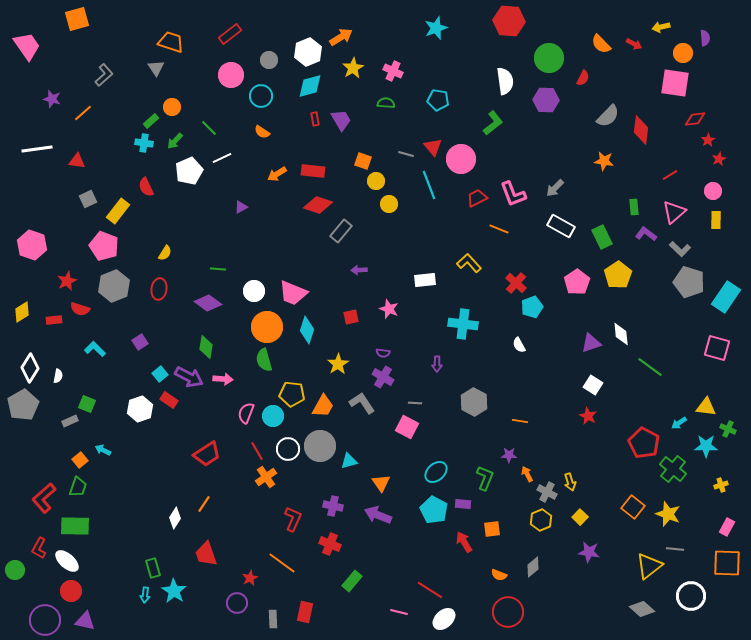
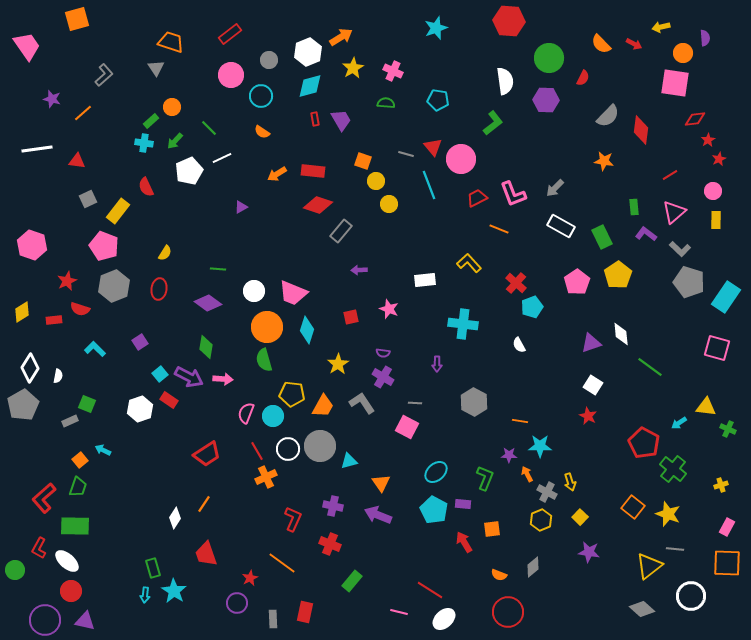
cyan star at (706, 446): moved 166 px left
orange cross at (266, 477): rotated 10 degrees clockwise
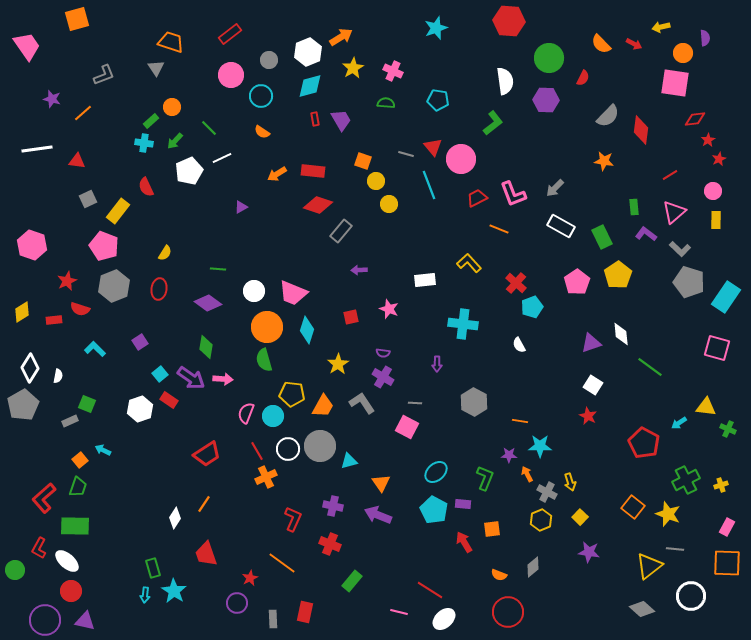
gray L-shape at (104, 75): rotated 20 degrees clockwise
purple arrow at (189, 377): moved 2 px right, 1 px down; rotated 8 degrees clockwise
green cross at (673, 469): moved 13 px right, 11 px down; rotated 24 degrees clockwise
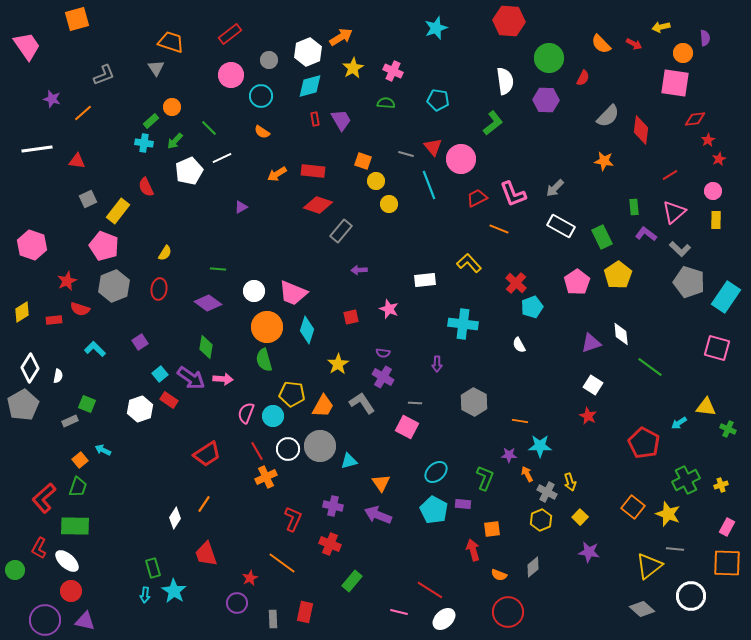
red arrow at (464, 542): moved 9 px right, 8 px down; rotated 15 degrees clockwise
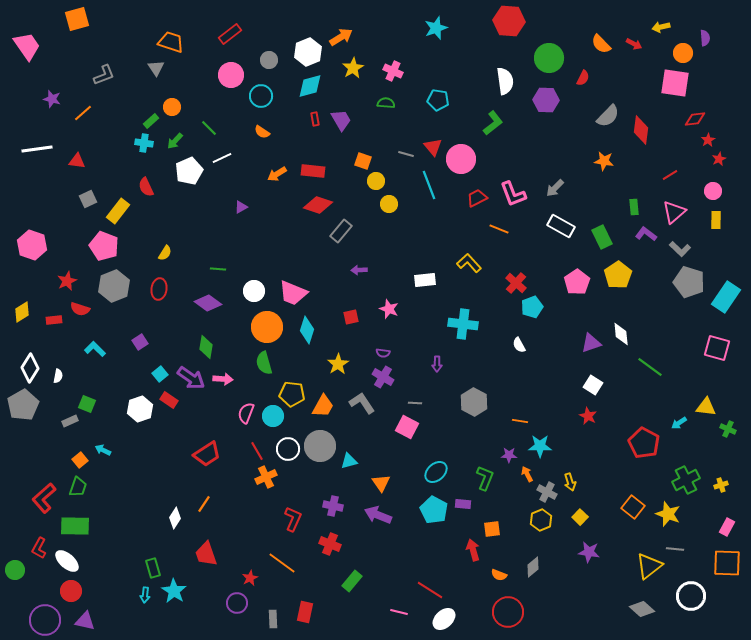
green semicircle at (264, 360): moved 3 px down
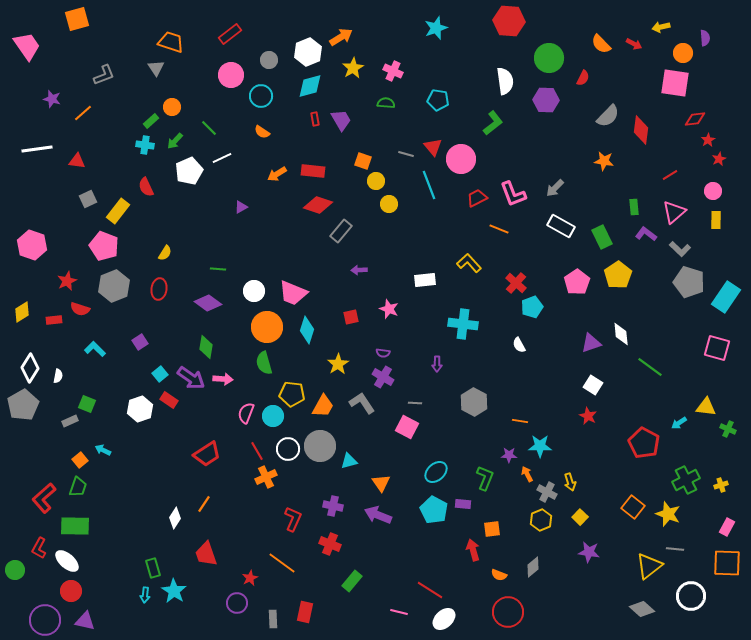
cyan cross at (144, 143): moved 1 px right, 2 px down
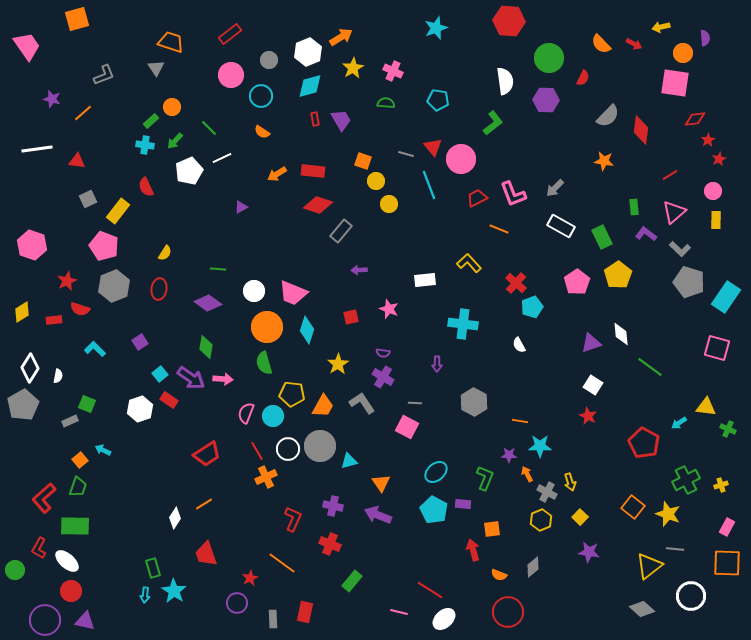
orange line at (204, 504): rotated 24 degrees clockwise
